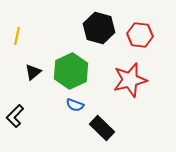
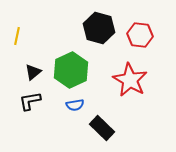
green hexagon: moved 1 px up
red star: rotated 28 degrees counterclockwise
blue semicircle: rotated 30 degrees counterclockwise
black L-shape: moved 15 px right, 15 px up; rotated 35 degrees clockwise
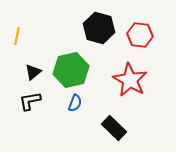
green hexagon: rotated 12 degrees clockwise
blue semicircle: moved 2 px up; rotated 60 degrees counterclockwise
black rectangle: moved 12 px right
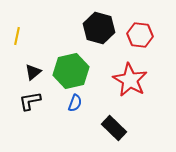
green hexagon: moved 1 px down
